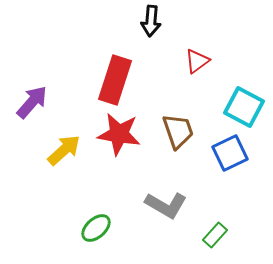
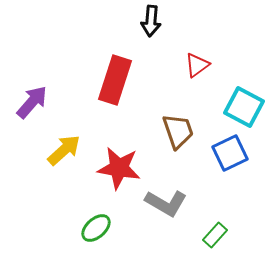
red triangle: moved 4 px down
red star: moved 34 px down
gray L-shape: moved 2 px up
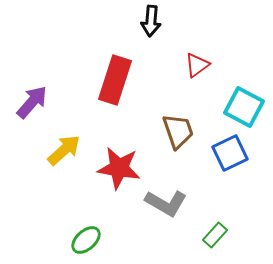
green ellipse: moved 10 px left, 12 px down
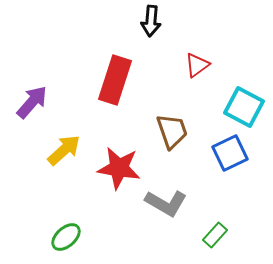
brown trapezoid: moved 6 px left
green ellipse: moved 20 px left, 3 px up
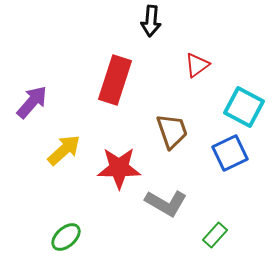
red star: rotated 9 degrees counterclockwise
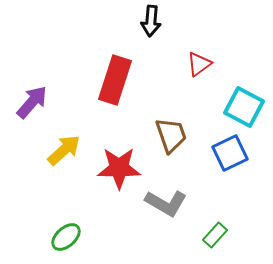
red triangle: moved 2 px right, 1 px up
brown trapezoid: moved 1 px left, 4 px down
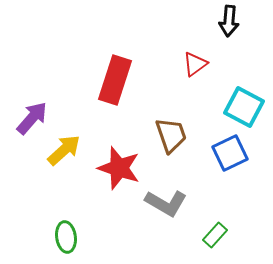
black arrow: moved 78 px right
red triangle: moved 4 px left
purple arrow: moved 16 px down
red star: rotated 18 degrees clockwise
green ellipse: rotated 56 degrees counterclockwise
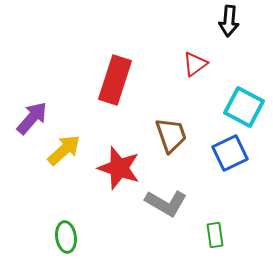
green rectangle: rotated 50 degrees counterclockwise
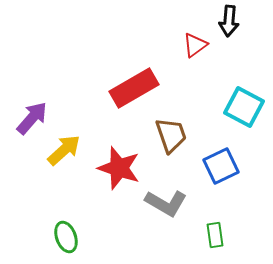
red triangle: moved 19 px up
red rectangle: moved 19 px right, 8 px down; rotated 42 degrees clockwise
blue square: moved 9 px left, 13 px down
green ellipse: rotated 12 degrees counterclockwise
